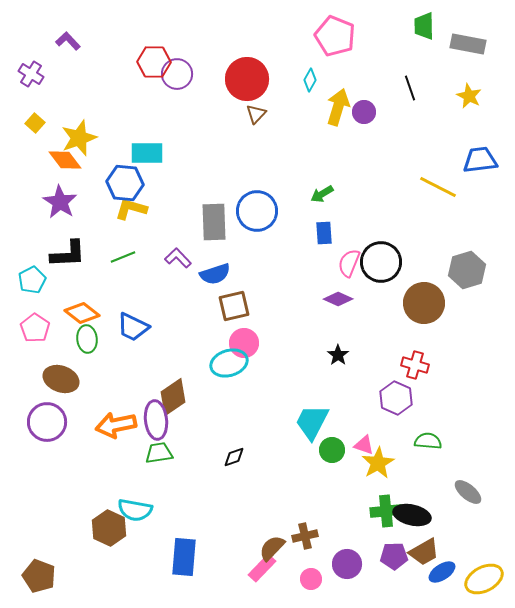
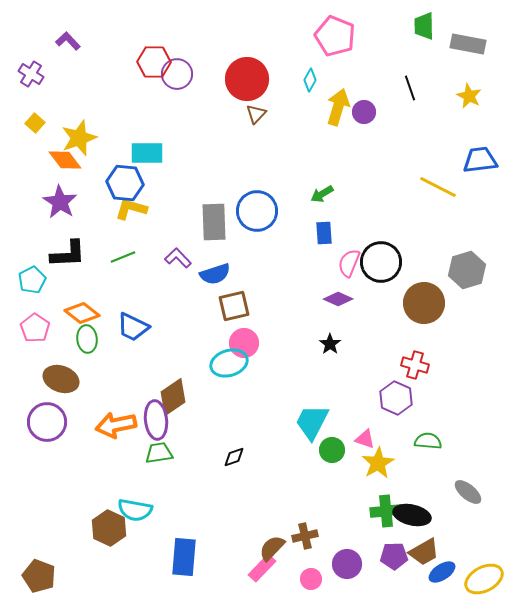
black star at (338, 355): moved 8 px left, 11 px up
pink triangle at (364, 445): moved 1 px right, 6 px up
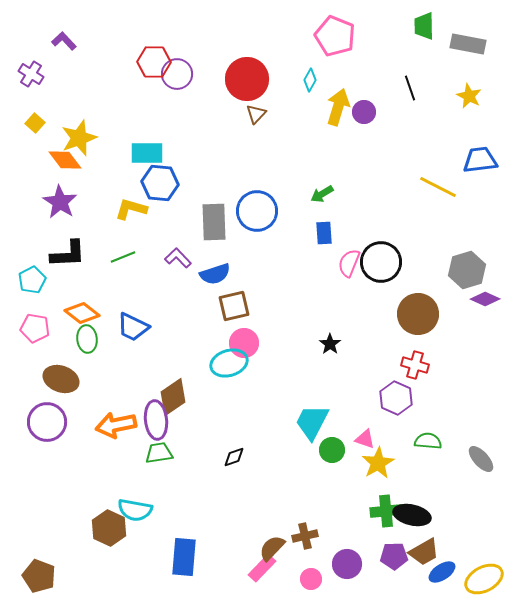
purple L-shape at (68, 41): moved 4 px left
blue hexagon at (125, 183): moved 35 px right
purple diamond at (338, 299): moved 147 px right
brown circle at (424, 303): moved 6 px left, 11 px down
pink pentagon at (35, 328): rotated 24 degrees counterclockwise
gray ellipse at (468, 492): moved 13 px right, 33 px up; rotated 8 degrees clockwise
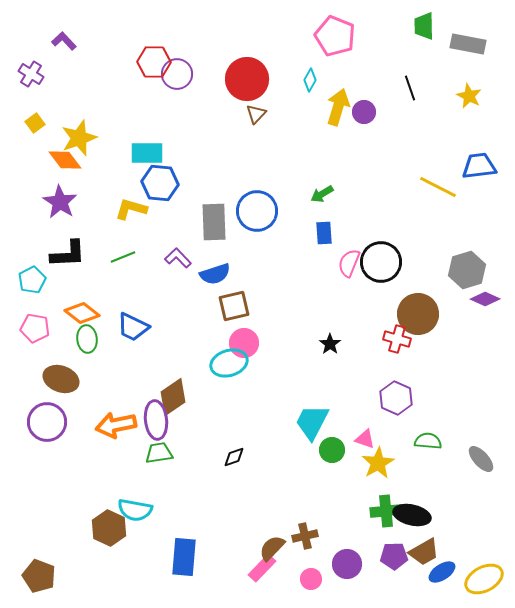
yellow square at (35, 123): rotated 12 degrees clockwise
blue trapezoid at (480, 160): moved 1 px left, 6 px down
red cross at (415, 365): moved 18 px left, 26 px up
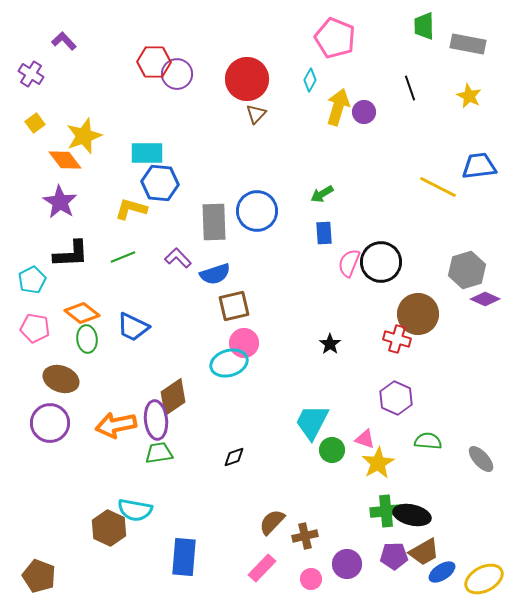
pink pentagon at (335, 36): moved 2 px down
yellow star at (79, 138): moved 5 px right, 2 px up
black L-shape at (68, 254): moved 3 px right
purple circle at (47, 422): moved 3 px right, 1 px down
brown semicircle at (272, 548): moved 26 px up
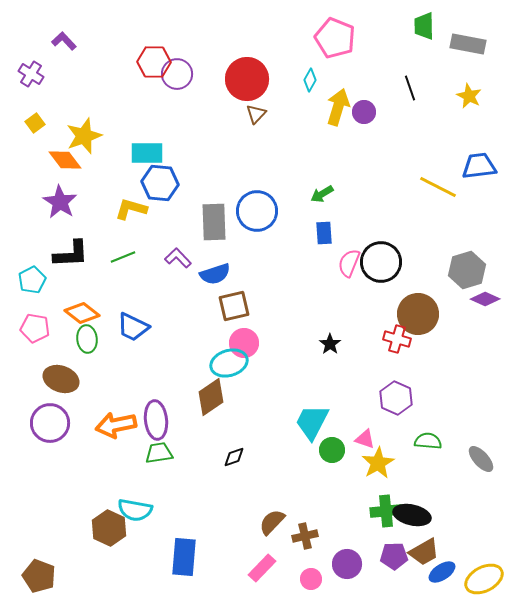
brown diamond at (173, 397): moved 38 px right
